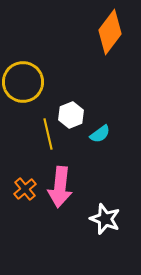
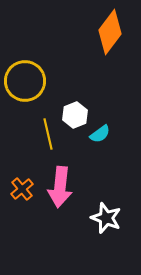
yellow circle: moved 2 px right, 1 px up
white hexagon: moved 4 px right
orange cross: moved 3 px left
white star: moved 1 px right, 1 px up
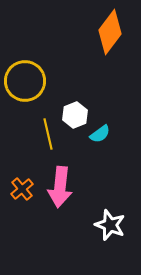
white star: moved 4 px right, 7 px down
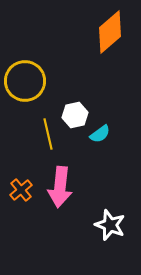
orange diamond: rotated 12 degrees clockwise
white hexagon: rotated 10 degrees clockwise
orange cross: moved 1 px left, 1 px down
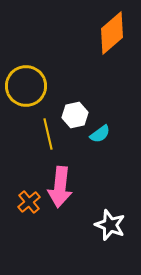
orange diamond: moved 2 px right, 1 px down
yellow circle: moved 1 px right, 5 px down
orange cross: moved 8 px right, 12 px down
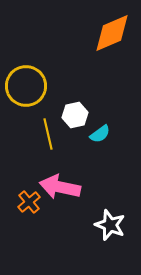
orange diamond: rotated 18 degrees clockwise
pink arrow: rotated 96 degrees clockwise
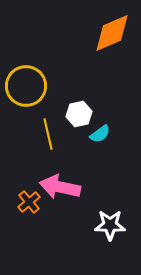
white hexagon: moved 4 px right, 1 px up
white star: rotated 20 degrees counterclockwise
